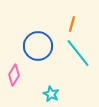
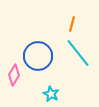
blue circle: moved 10 px down
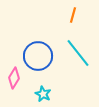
orange line: moved 1 px right, 9 px up
pink diamond: moved 3 px down
cyan star: moved 8 px left
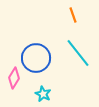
orange line: rotated 35 degrees counterclockwise
blue circle: moved 2 px left, 2 px down
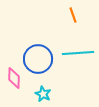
cyan line: rotated 56 degrees counterclockwise
blue circle: moved 2 px right, 1 px down
pink diamond: rotated 30 degrees counterclockwise
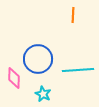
orange line: rotated 21 degrees clockwise
cyan line: moved 17 px down
